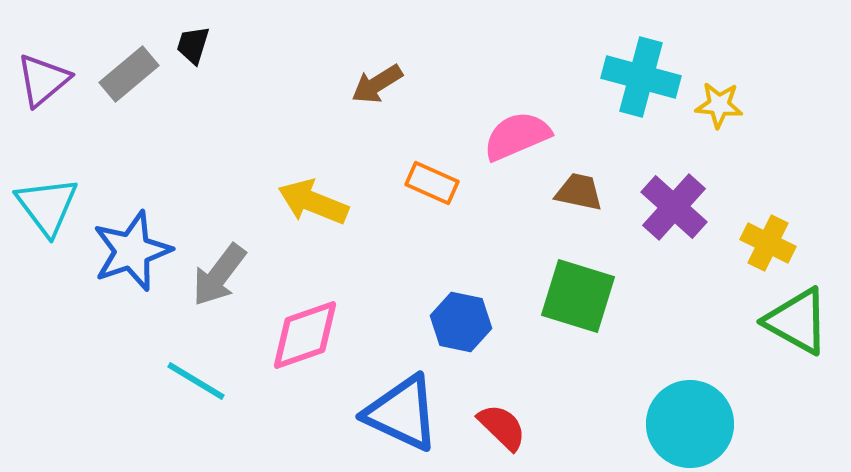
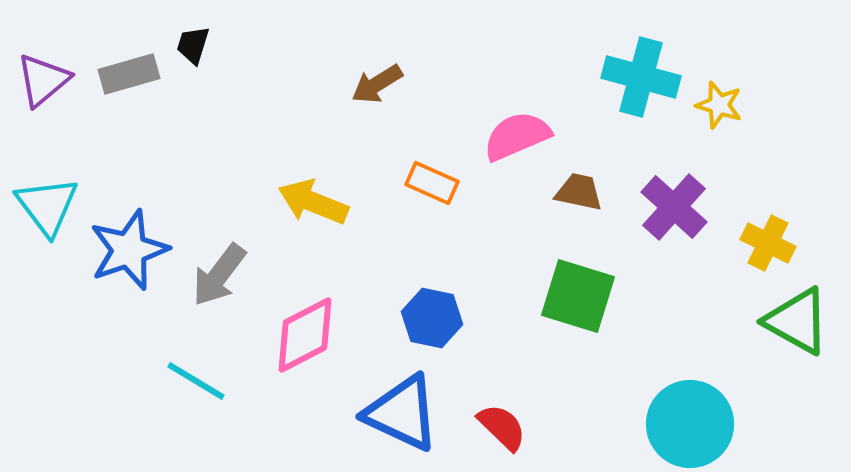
gray rectangle: rotated 24 degrees clockwise
yellow star: rotated 12 degrees clockwise
blue star: moved 3 px left, 1 px up
blue hexagon: moved 29 px left, 4 px up
pink diamond: rotated 8 degrees counterclockwise
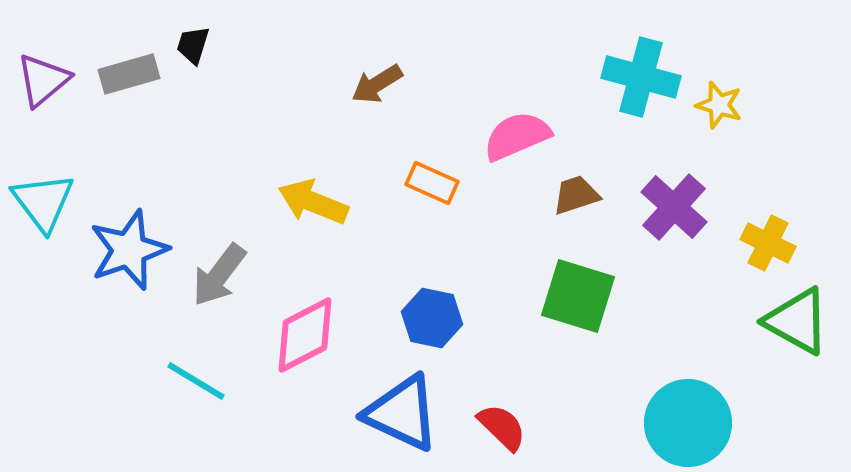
brown trapezoid: moved 3 px left, 3 px down; rotated 30 degrees counterclockwise
cyan triangle: moved 4 px left, 4 px up
cyan circle: moved 2 px left, 1 px up
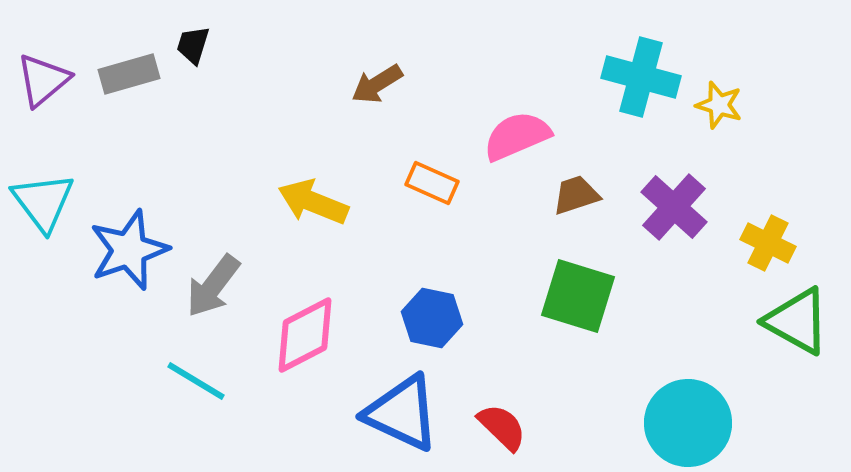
gray arrow: moved 6 px left, 11 px down
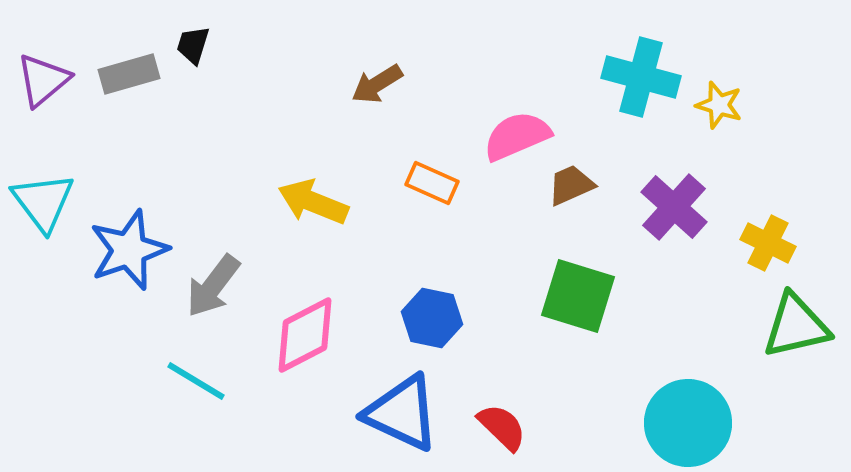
brown trapezoid: moved 5 px left, 10 px up; rotated 6 degrees counterclockwise
green triangle: moved 1 px left, 5 px down; rotated 42 degrees counterclockwise
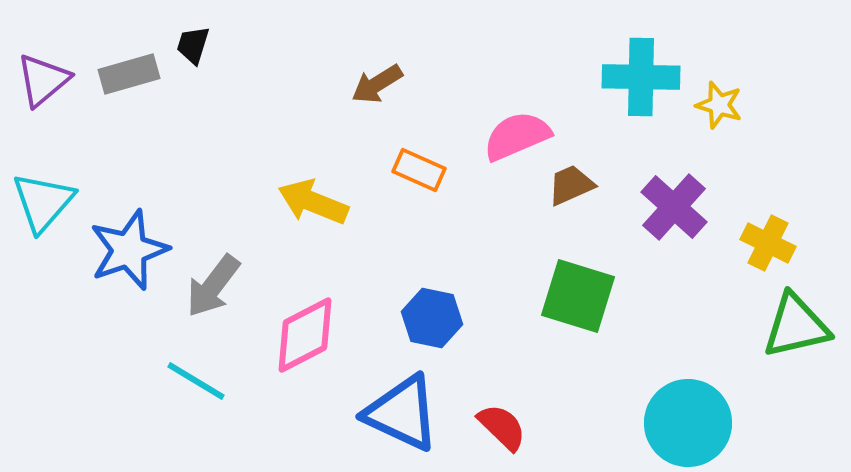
cyan cross: rotated 14 degrees counterclockwise
orange rectangle: moved 13 px left, 13 px up
cyan triangle: rotated 18 degrees clockwise
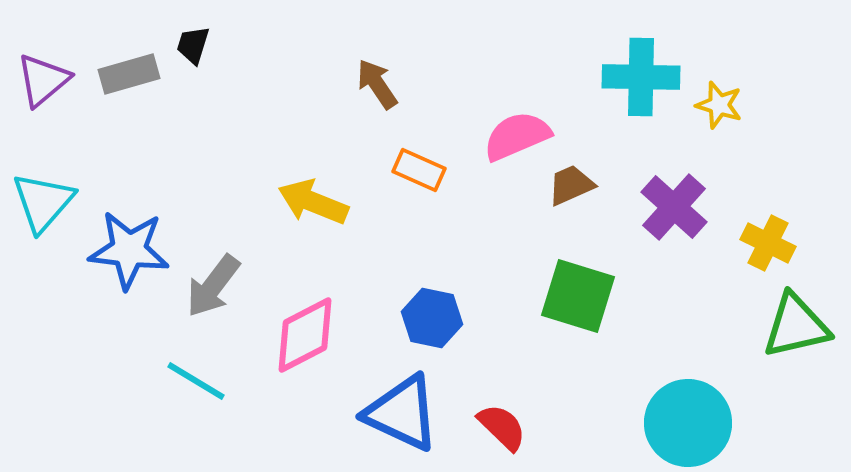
brown arrow: rotated 88 degrees clockwise
blue star: rotated 26 degrees clockwise
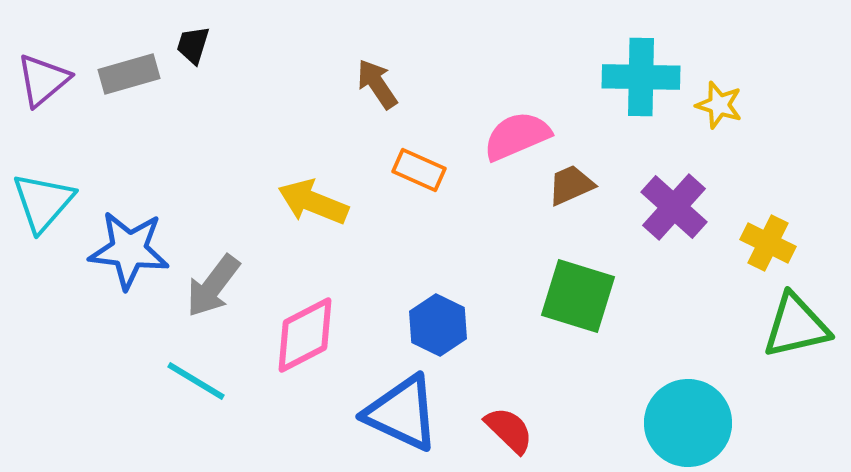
blue hexagon: moved 6 px right, 7 px down; rotated 14 degrees clockwise
red semicircle: moved 7 px right, 3 px down
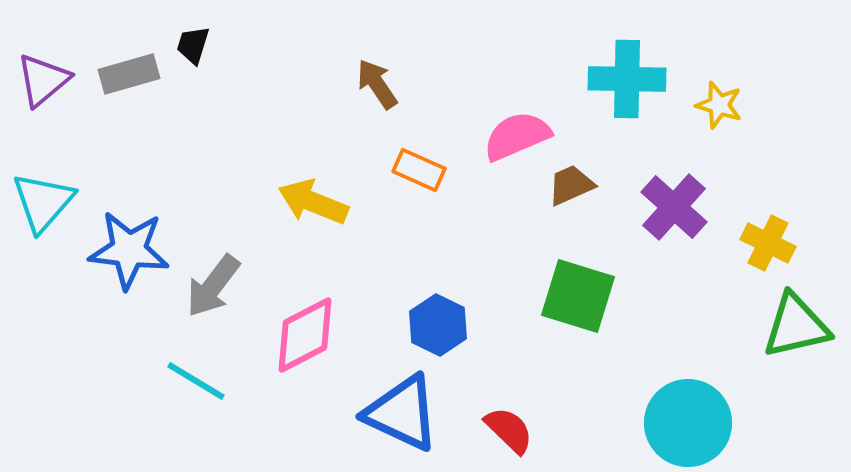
cyan cross: moved 14 px left, 2 px down
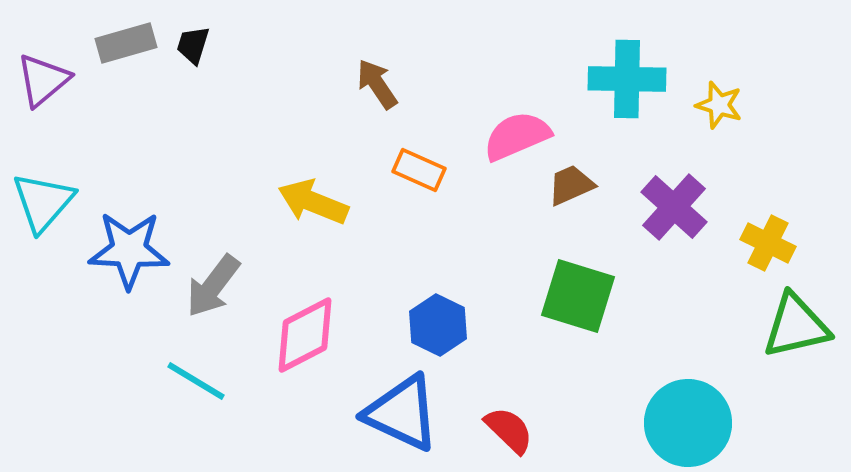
gray rectangle: moved 3 px left, 31 px up
blue star: rotated 4 degrees counterclockwise
